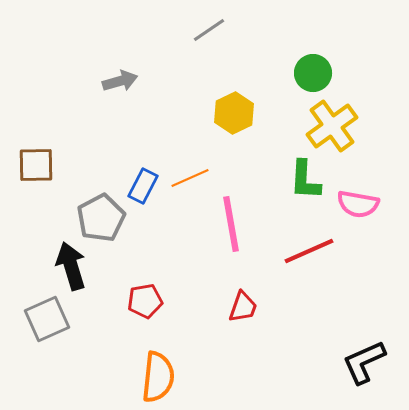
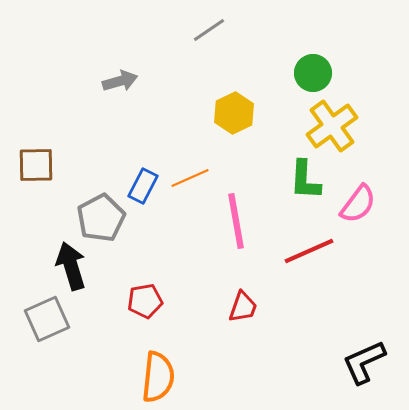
pink semicircle: rotated 63 degrees counterclockwise
pink line: moved 5 px right, 3 px up
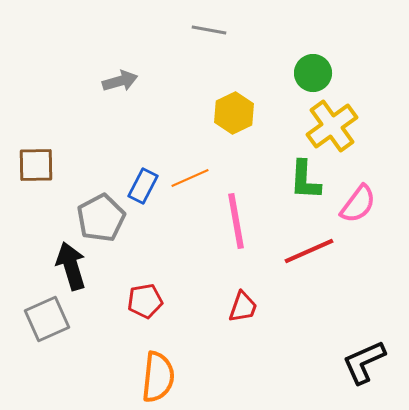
gray line: rotated 44 degrees clockwise
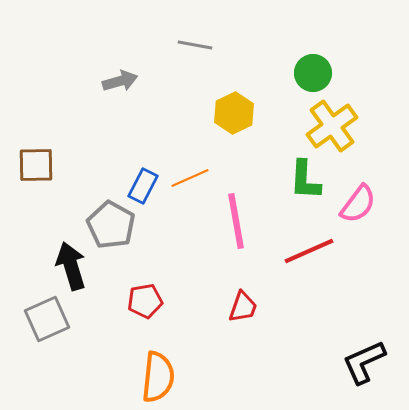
gray line: moved 14 px left, 15 px down
gray pentagon: moved 10 px right, 7 px down; rotated 15 degrees counterclockwise
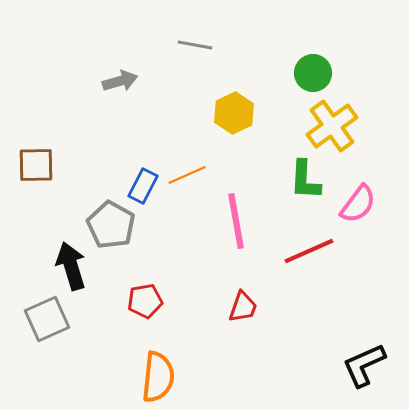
orange line: moved 3 px left, 3 px up
black L-shape: moved 3 px down
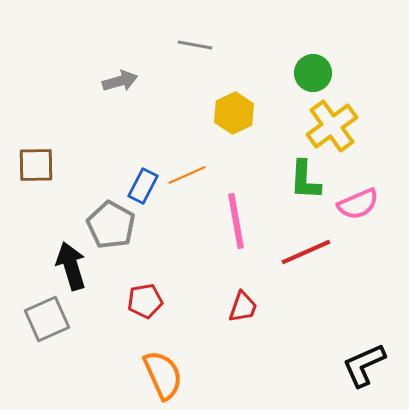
pink semicircle: rotated 30 degrees clockwise
red line: moved 3 px left, 1 px down
orange semicircle: moved 5 px right, 2 px up; rotated 30 degrees counterclockwise
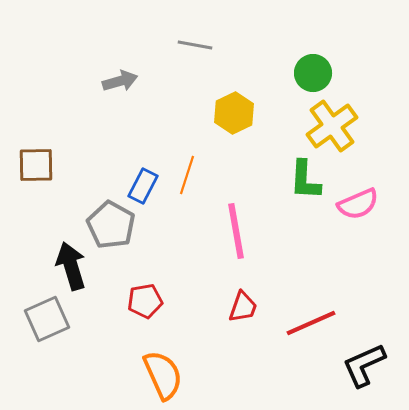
orange line: rotated 48 degrees counterclockwise
pink line: moved 10 px down
red line: moved 5 px right, 71 px down
